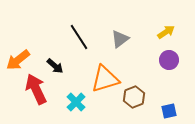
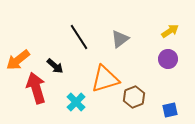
yellow arrow: moved 4 px right, 1 px up
purple circle: moved 1 px left, 1 px up
red arrow: moved 1 px up; rotated 8 degrees clockwise
blue square: moved 1 px right, 1 px up
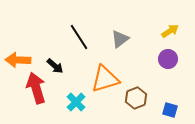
orange arrow: rotated 40 degrees clockwise
brown hexagon: moved 2 px right, 1 px down
blue square: rotated 28 degrees clockwise
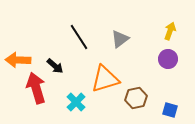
yellow arrow: rotated 36 degrees counterclockwise
brown hexagon: rotated 10 degrees clockwise
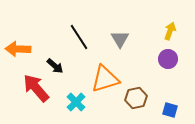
gray triangle: rotated 24 degrees counterclockwise
orange arrow: moved 11 px up
red arrow: rotated 24 degrees counterclockwise
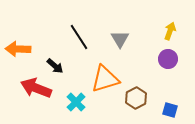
red arrow: rotated 28 degrees counterclockwise
brown hexagon: rotated 15 degrees counterclockwise
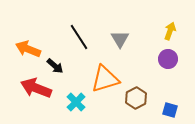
orange arrow: moved 10 px right; rotated 20 degrees clockwise
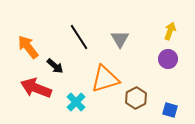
orange arrow: moved 2 px up; rotated 30 degrees clockwise
